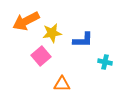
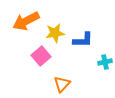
yellow star: moved 3 px right
cyan cross: rotated 24 degrees counterclockwise
orange triangle: rotated 48 degrees counterclockwise
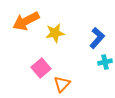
blue L-shape: moved 14 px right, 2 px up; rotated 50 degrees counterclockwise
pink square: moved 12 px down
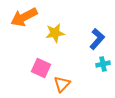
orange arrow: moved 2 px left, 4 px up
blue L-shape: moved 1 px down
cyan cross: moved 2 px left, 2 px down
pink square: rotated 24 degrees counterclockwise
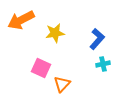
orange arrow: moved 3 px left, 3 px down
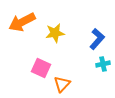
orange arrow: moved 1 px right, 2 px down
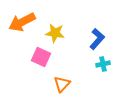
yellow star: rotated 18 degrees clockwise
pink square: moved 11 px up
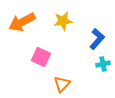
yellow star: moved 8 px right, 12 px up; rotated 18 degrees counterclockwise
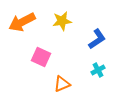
yellow star: moved 1 px left
blue L-shape: rotated 15 degrees clockwise
cyan cross: moved 5 px left, 6 px down; rotated 16 degrees counterclockwise
orange triangle: rotated 24 degrees clockwise
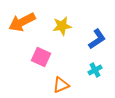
yellow star: moved 5 px down
cyan cross: moved 3 px left
orange triangle: moved 1 px left, 1 px down
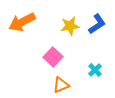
yellow star: moved 8 px right
blue L-shape: moved 15 px up
pink square: moved 12 px right; rotated 18 degrees clockwise
cyan cross: rotated 16 degrees counterclockwise
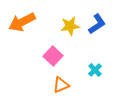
pink square: moved 1 px up
